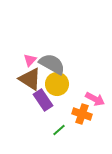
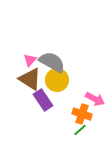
gray semicircle: moved 2 px up
yellow circle: moved 4 px up
green line: moved 21 px right
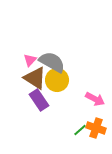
brown triangle: moved 5 px right, 1 px up
purple rectangle: moved 4 px left
orange cross: moved 14 px right, 14 px down
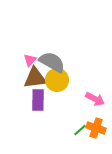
brown triangle: rotated 40 degrees counterclockwise
purple rectangle: moved 1 px left; rotated 35 degrees clockwise
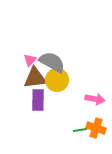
pink arrow: rotated 18 degrees counterclockwise
green line: rotated 32 degrees clockwise
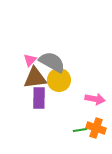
yellow circle: moved 2 px right
purple rectangle: moved 1 px right, 2 px up
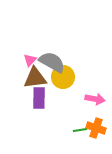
yellow circle: moved 4 px right, 3 px up
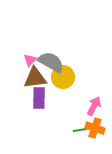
gray semicircle: moved 1 px left
pink arrow: moved 1 px left, 7 px down; rotated 72 degrees counterclockwise
orange cross: moved 1 px left
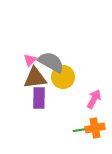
pink arrow: moved 7 px up
orange cross: rotated 30 degrees counterclockwise
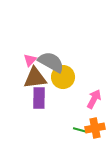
green line: rotated 24 degrees clockwise
